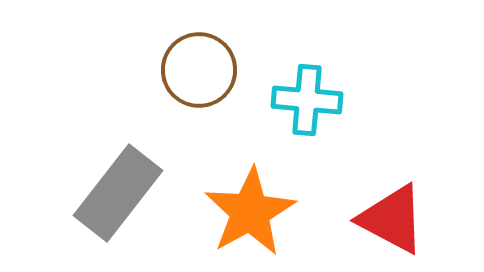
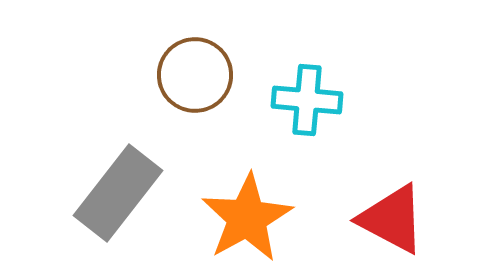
brown circle: moved 4 px left, 5 px down
orange star: moved 3 px left, 6 px down
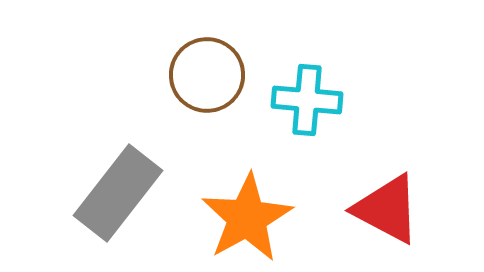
brown circle: moved 12 px right
red triangle: moved 5 px left, 10 px up
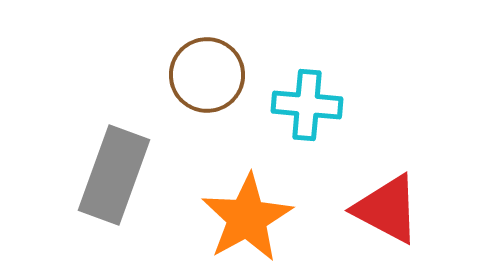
cyan cross: moved 5 px down
gray rectangle: moved 4 px left, 18 px up; rotated 18 degrees counterclockwise
